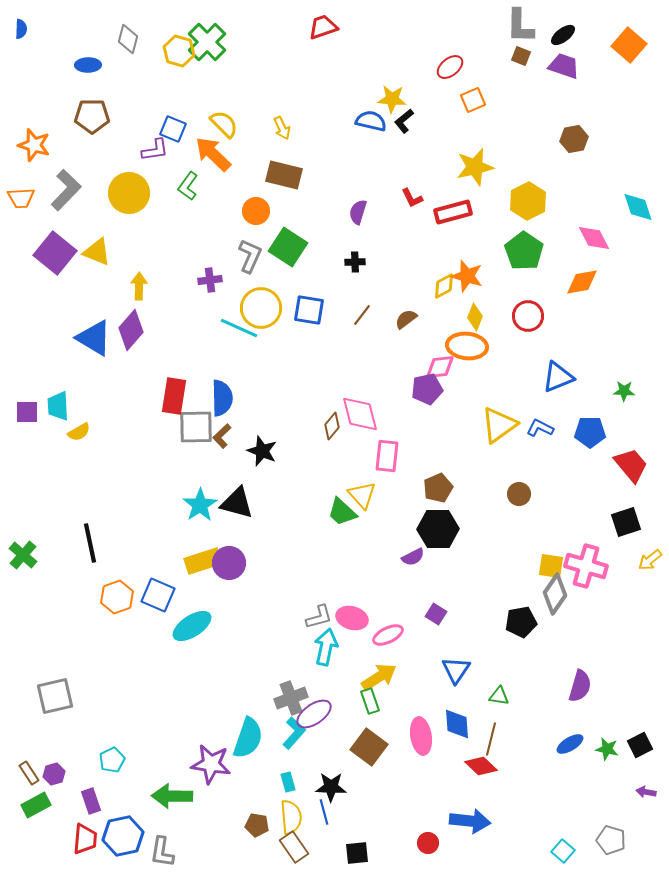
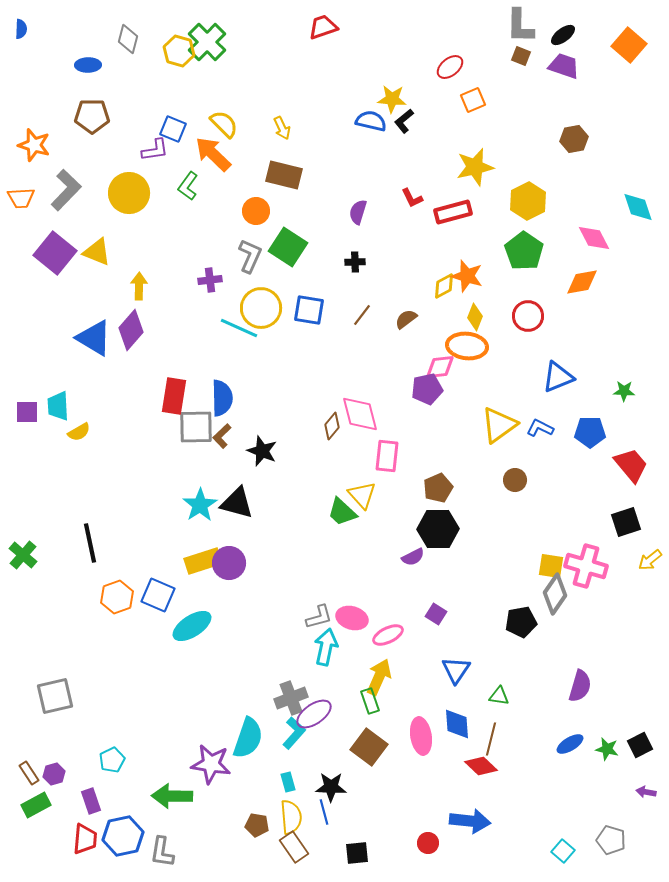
brown circle at (519, 494): moved 4 px left, 14 px up
yellow arrow at (379, 677): rotated 33 degrees counterclockwise
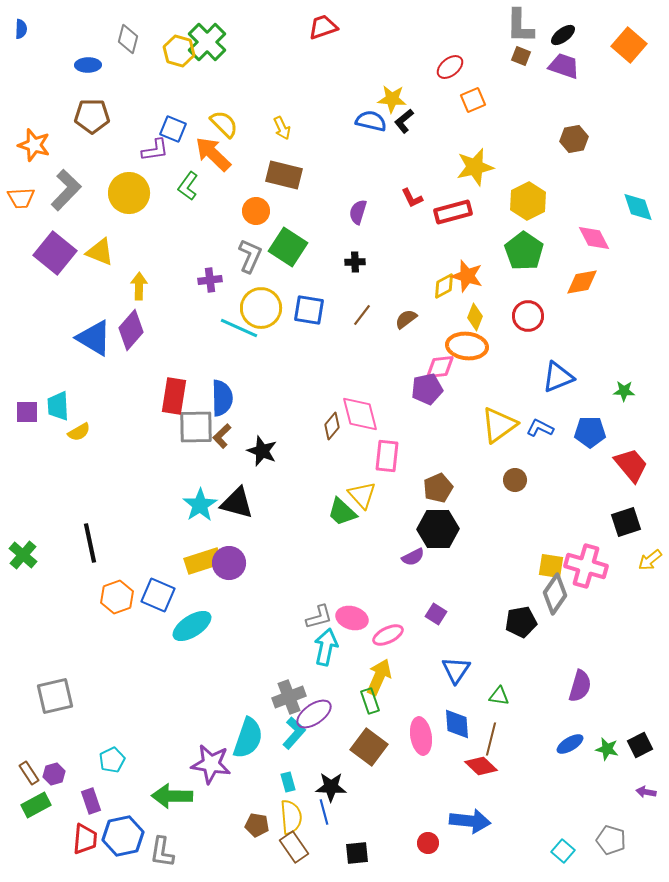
yellow triangle at (97, 252): moved 3 px right
gray cross at (291, 698): moved 2 px left, 1 px up
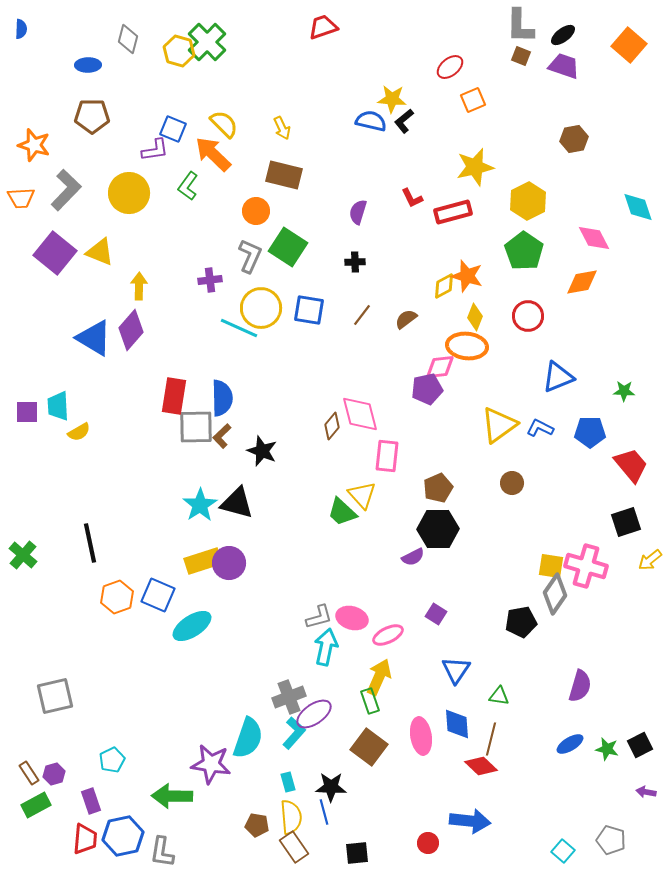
brown circle at (515, 480): moved 3 px left, 3 px down
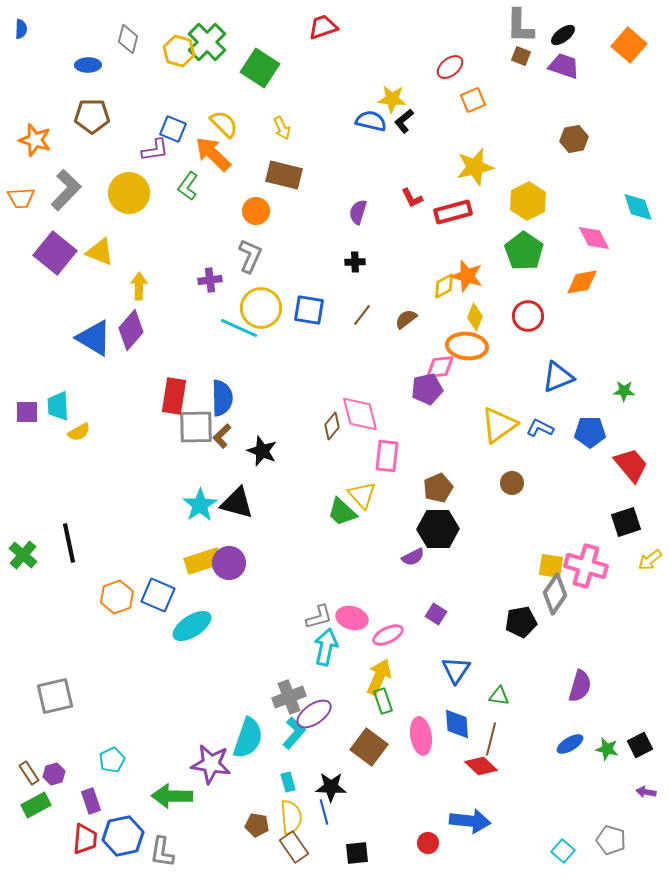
orange star at (34, 145): moved 1 px right, 5 px up
green square at (288, 247): moved 28 px left, 179 px up
black line at (90, 543): moved 21 px left
green rectangle at (370, 701): moved 13 px right
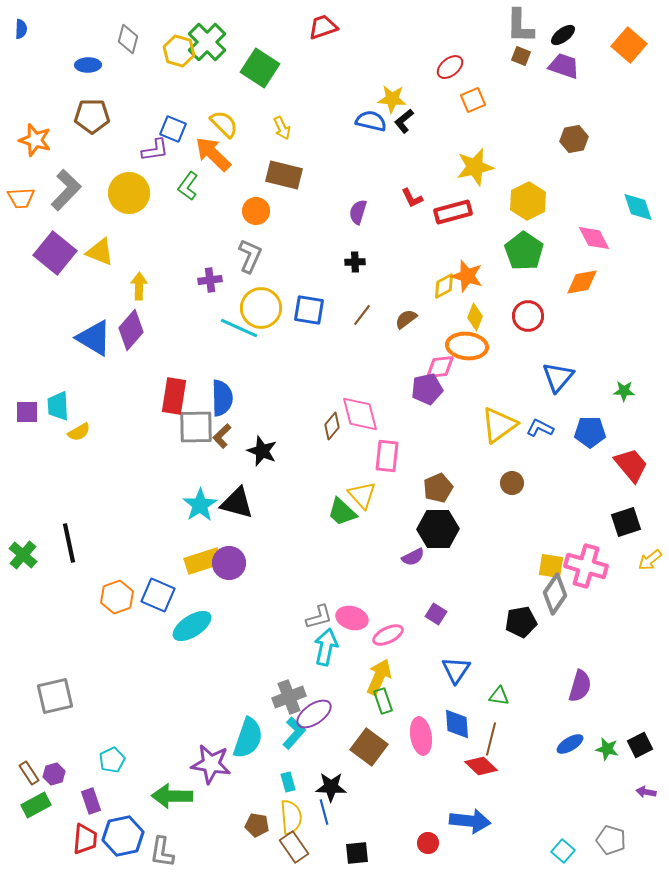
blue triangle at (558, 377): rotated 28 degrees counterclockwise
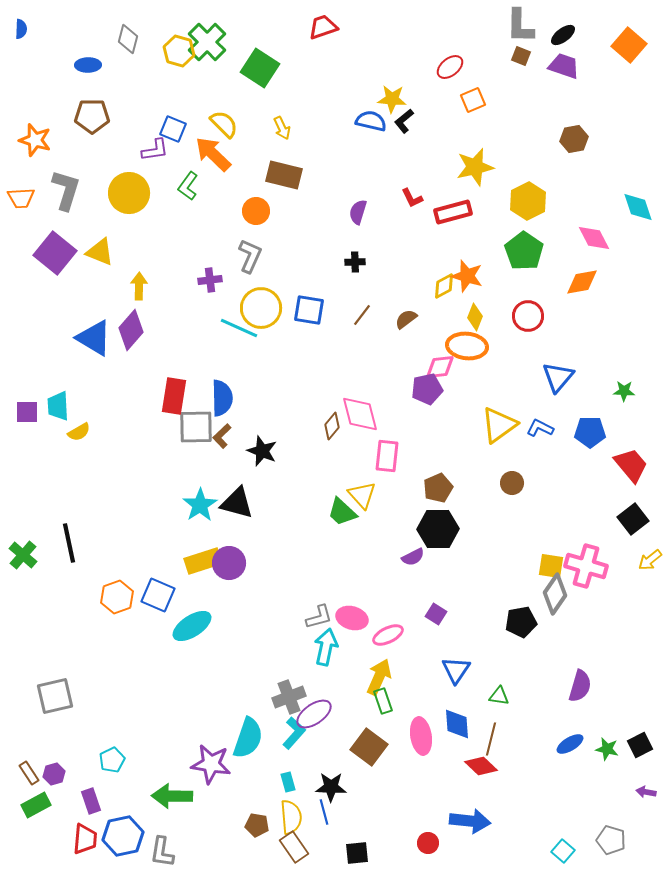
gray L-shape at (66, 190): rotated 27 degrees counterclockwise
black square at (626, 522): moved 7 px right, 3 px up; rotated 20 degrees counterclockwise
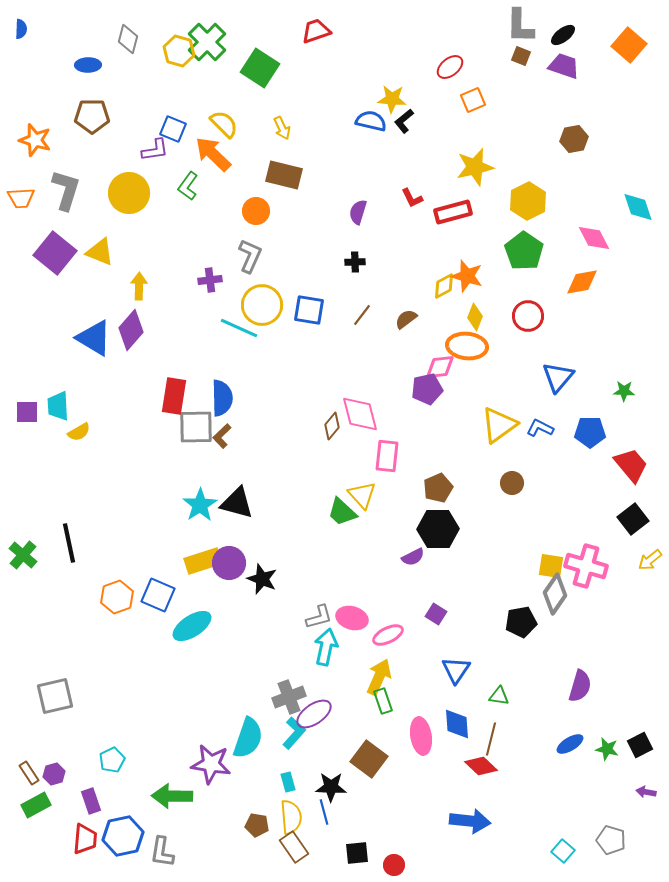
red trapezoid at (323, 27): moved 7 px left, 4 px down
yellow circle at (261, 308): moved 1 px right, 3 px up
black star at (262, 451): moved 128 px down
brown square at (369, 747): moved 12 px down
red circle at (428, 843): moved 34 px left, 22 px down
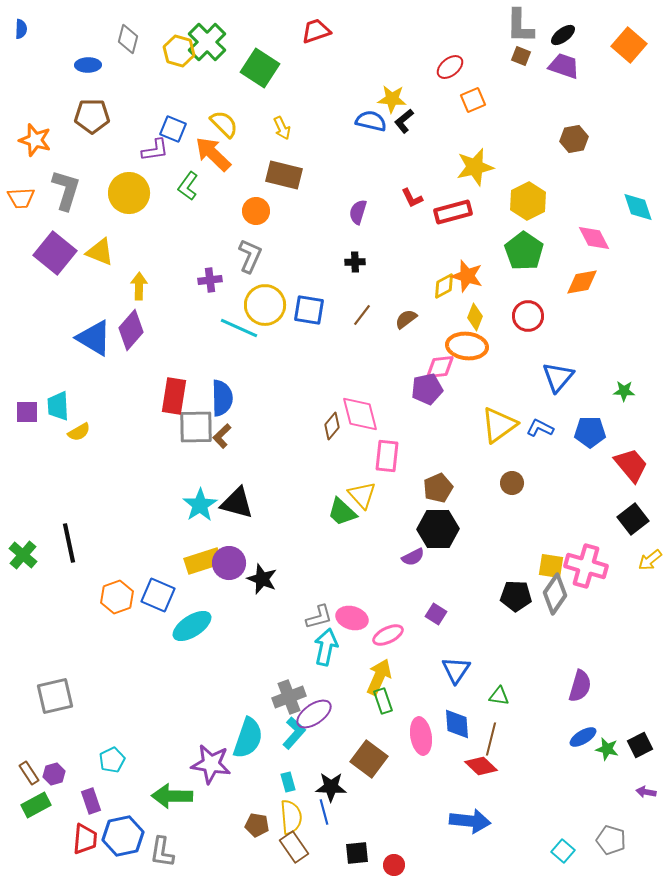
yellow circle at (262, 305): moved 3 px right
black pentagon at (521, 622): moved 5 px left, 26 px up; rotated 12 degrees clockwise
blue ellipse at (570, 744): moved 13 px right, 7 px up
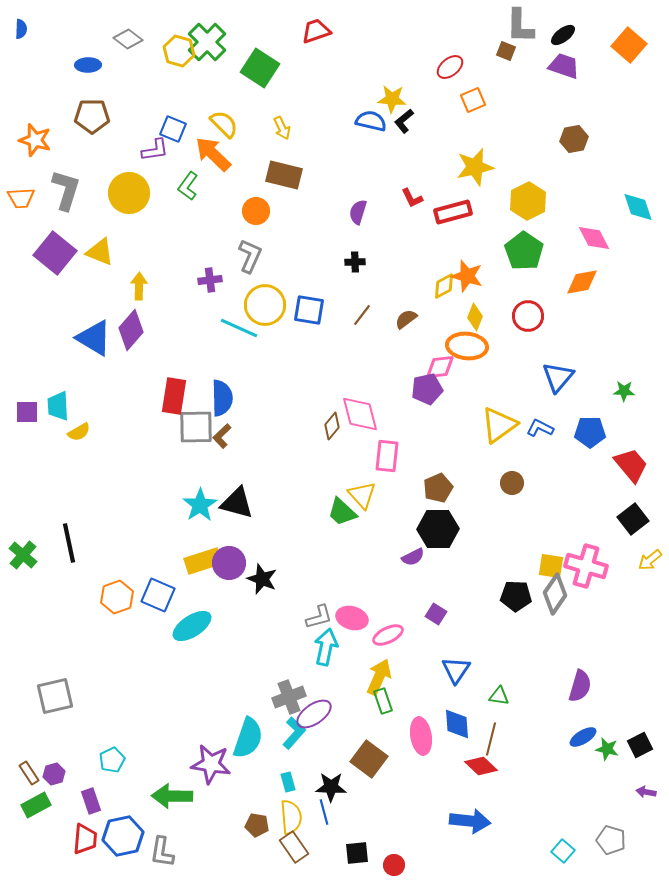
gray diamond at (128, 39): rotated 68 degrees counterclockwise
brown square at (521, 56): moved 15 px left, 5 px up
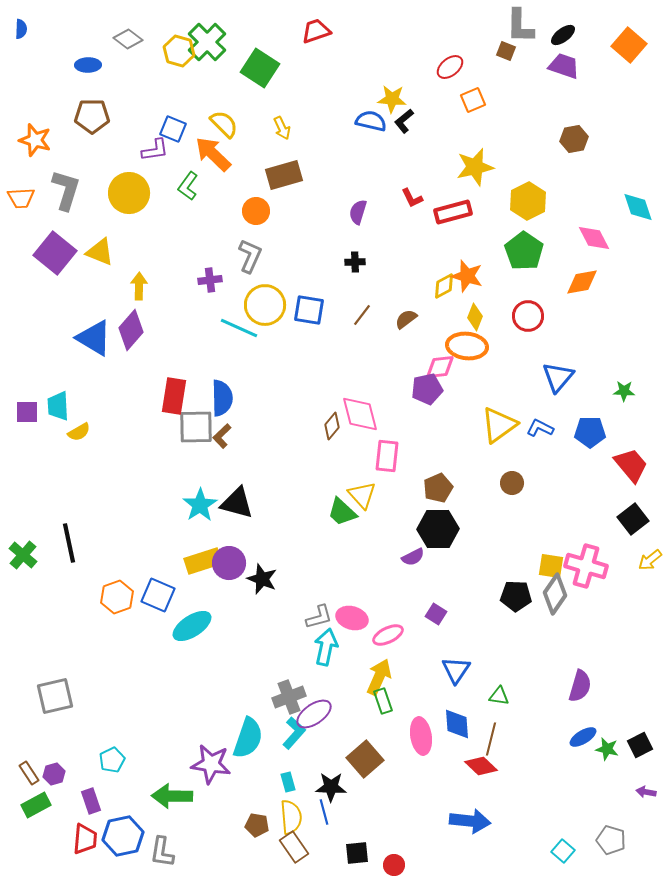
brown rectangle at (284, 175): rotated 30 degrees counterclockwise
brown square at (369, 759): moved 4 px left; rotated 12 degrees clockwise
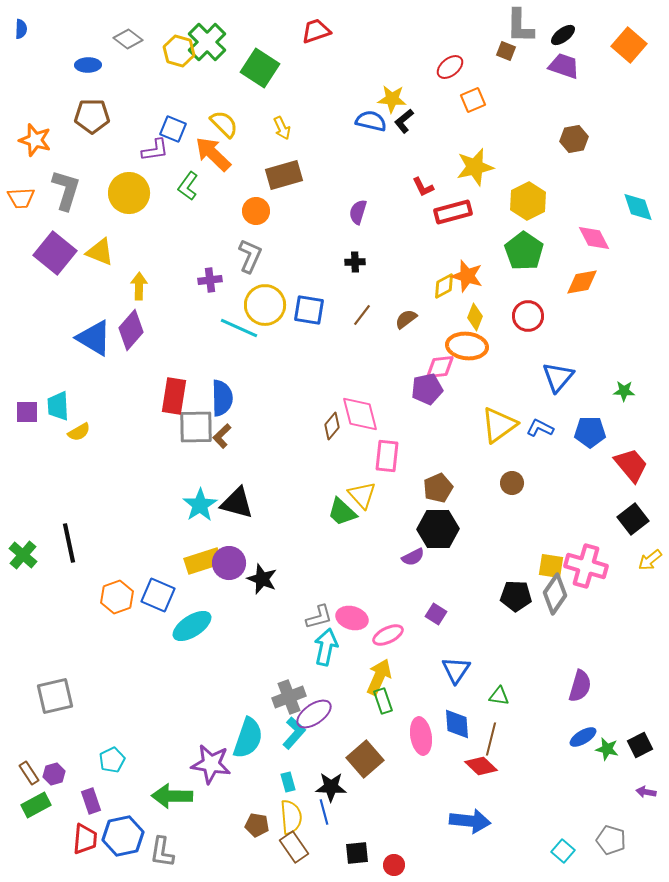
red L-shape at (412, 198): moved 11 px right, 11 px up
